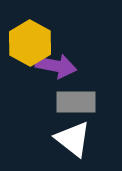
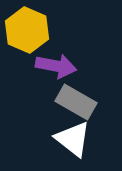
yellow hexagon: moved 3 px left, 13 px up; rotated 6 degrees counterclockwise
gray rectangle: rotated 30 degrees clockwise
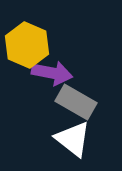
yellow hexagon: moved 15 px down
purple arrow: moved 4 px left, 7 px down
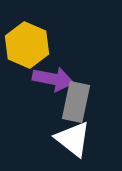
purple arrow: moved 1 px right, 6 px down
gray rectangle: rotated 72 degrees clockwise
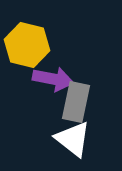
yellow hexagon: rotated 9 degrees counterclockwise
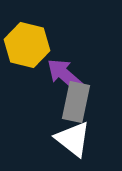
purple arrow: moved 12 px right, 4 px up; rotated 150 degrees counterclockwise
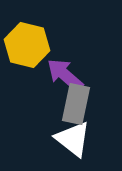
gray rectangle: moved 2 px down
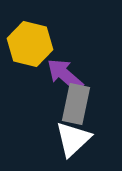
yellow hexagon: moved 3 px right, 1 px up
white triangle: rotated 39 degrees clockwise
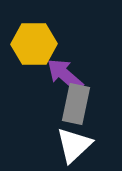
yellow hexagon: moved 4 px right; rotated 15 degrees counterclockwise
white triangle: moved 1 px right, 6 px down
